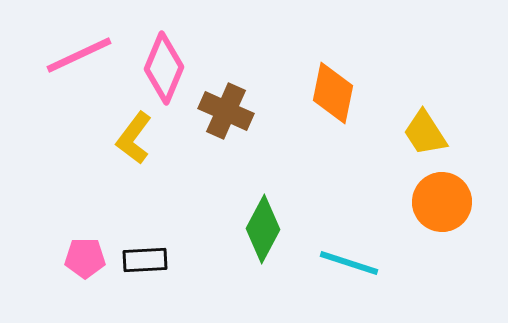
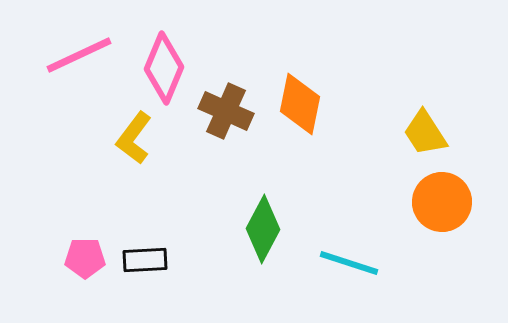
orange diamond: moved 33 px left, 11 px down
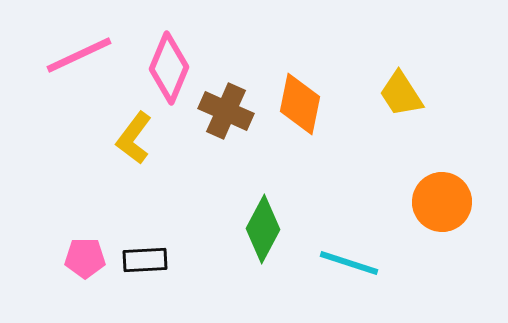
pink diamond: moved 5 px right
yellow trapezoid: moved 24 px left, 39 px up
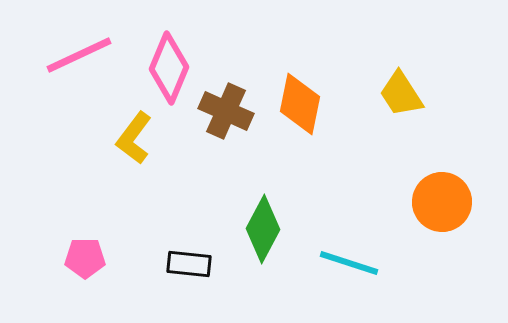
black rectangle: moved 44 px right, 4 px down; rotated 9 degrees clockwise
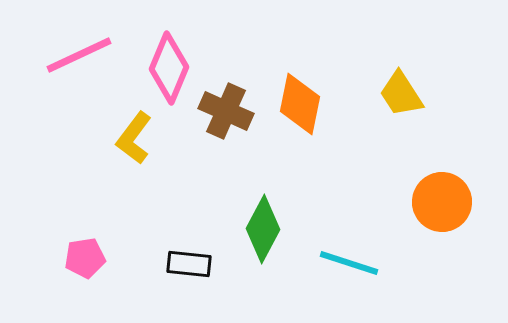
pink pentagon: rotated 9 degrees counterclockwise
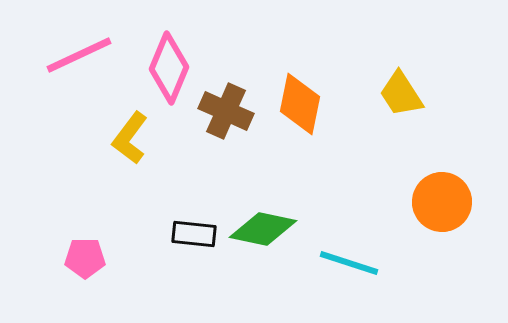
yellow L-shape: moved 4 px left
green diamond: rotated 74 degrees clockwise
pink pentagon: rotated 9 degrees clockwise
black rectangle: moved 5 px right, 30 px up
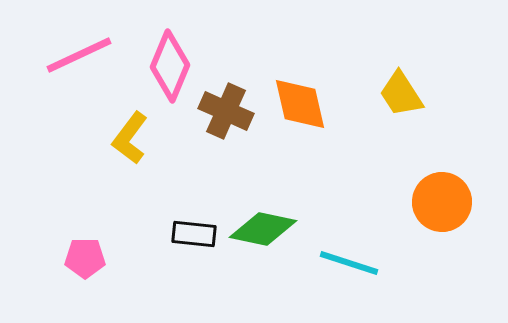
pink diamond: moved 1 px right, 2 px up
orange diamond: rotated 24 degrees counterclockwise
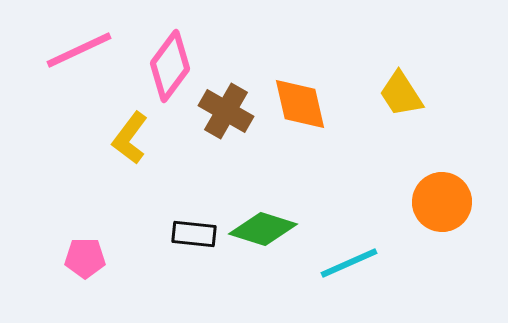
pink line: moved 5 px up
pink diamond: rotated 14 degrees clockwise
brown cross: rotated 6 degrees clockwise
green diamond: rotated 6 degrees clockwise
cyan line: rotated 42 degrees counterclockwise
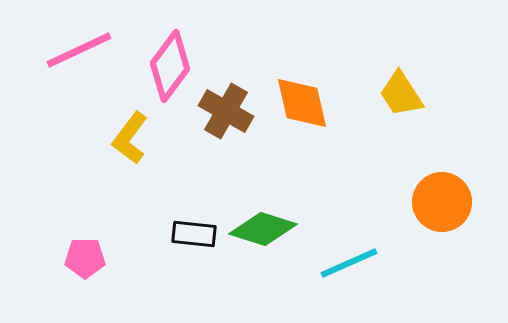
orange diamond: moved 2 px right, 1 px up
